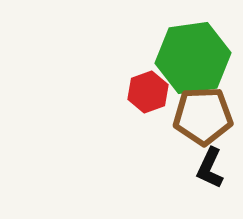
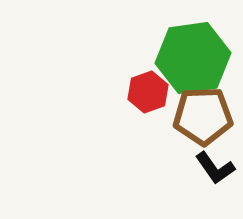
black L-shape: moved 5 px right; rotated 60 degrees counterclockwise
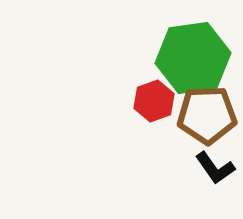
red hexagon: moved 6 px right, 9 px down
brown pentagon: moved 4 px right, 1 px up
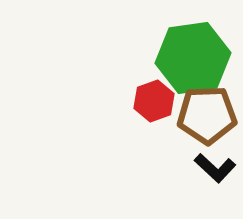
black L-shape: rotated 12 degrees counterclockwise
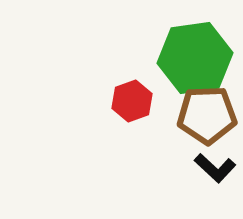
green hexagon: moved 2 px right
red hexagon: moved 22 px left
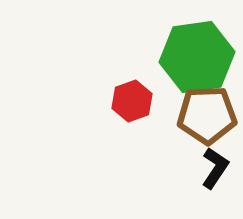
green hexagon: moved 2 px right, 1 px up
black L-shape: rotated 99 degrees counterclockwise
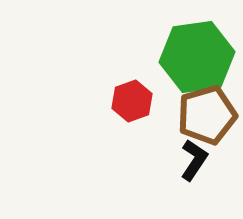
brown pentagon: rotated 14 degrees counterclockwise
black L-shape: moved 21 px left, 8 px up
